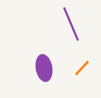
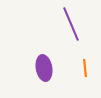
orange line: moved 3 px right; rotated 48 degrees counterclockwise
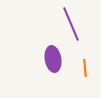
purple ellipse: moved 9 px right, 9 px up
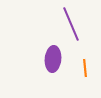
purple ellipse: rotated 15 degrees clockwise
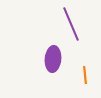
orange line: moved 7 px down
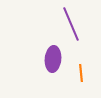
orange line: moved 4 px left, 2 px up
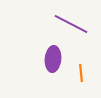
purple line: rotated 40 degrees counterclockwise
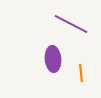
purple ellipse: rotated 10 degrees counterclockwise
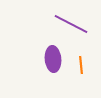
orange line: moved 8 px up
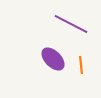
purple ellipse: rotated 40 degrees counterclockwise
